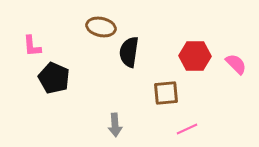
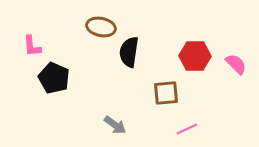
gray arrow: rotated 50 degrees counterclockwise
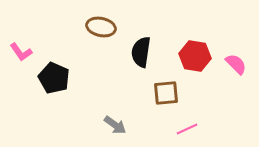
pink L-shape: moved 11 px left, 6 px down; rotated 30 degrees counterclockwise
black semicircle: moved 12 px right
red hexagon: rotated 8 degrees clockwise
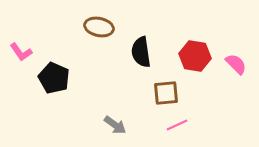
brown ellipse: moved 2 px left
black semicircle: rotated 16 degrees counterclockwise
pink line: moved 10 px left, 4 px up
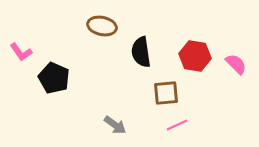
brown ellipse: moved 3 px right, 1 px up
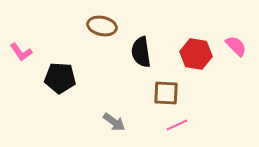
red hexagon: moved 1 px right, 2 px up
pink semicircle: moved 18 px up
black pentagon: moved 6 px right; rotated 20 degrees counterclockwise
brown square: rotated 8 degrees clockwise
gray arrow: moved 1 px left, 3 px up
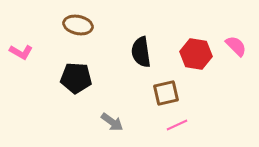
brown ellipse: moved 24 px left, 1 px up
pink L-shape: rotated 25 degrees counterclockwise
black pentagon: moved 16 px right
brown square: rotated 16 degrees counterclockwise
gray arrow: moved 2 px left
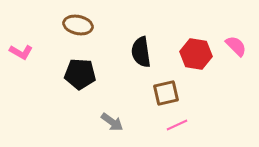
black pentagon: moved 4 px right, 4 px up
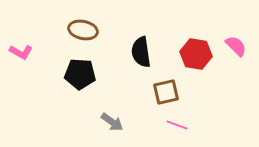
brown ellipse: moved 5 px right, 5 px down
brown square: moved 1 px up
pink line: rotated 45 degrees clockwise
